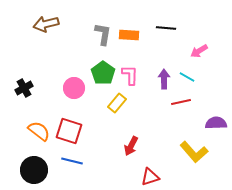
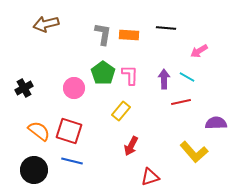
yellow rectangle: moved 4 px right, 8 px down
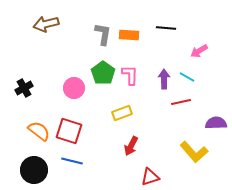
yellow rectangle: moved 1 px right, 2 px down; rotated 30 degrees clockwise
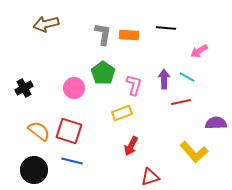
pink L-shape: moved 4 px right, 10 px down; rotated 15 degrees clockwise
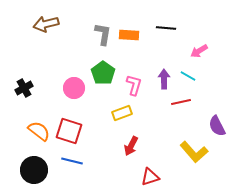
cyan line: moved 1 px right, 1 px up
purple semicircle: moved 1 px right, 3 px down; rotated 115 degrees counterclockwise
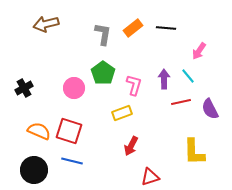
orange rectangle: moved 4 px right, 7 px up; rotated 42 degrees counterclockwise
pink arrow: rotated 24 degrees counterclockwise
cyan line: rotated 21 degrees clockwise
purple semicircle: moved 7 px left, 17 px up
orange semicircle: rotated 15 degrees counterclockwise
yellow L-shape: rotated 40 degrees clockwise
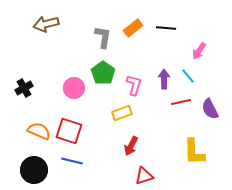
gray L-shape: moved 3 px down
red triangle: moved 6 px left, 1 px up
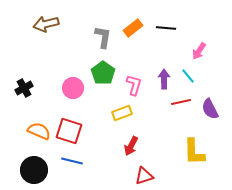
pink circle: moved 1 px left
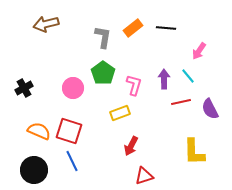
yellow rectangle: moved 2 px left
blue line: rotated 50 degrees clockwise
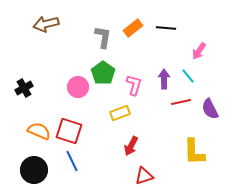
pink circle: moved 5 px right, 1 px up
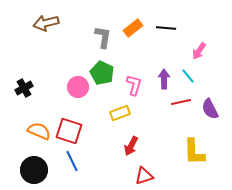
brown arrow: moved 1 px up
green pentagon: moved 1 px left; rotated 10 degrees counterclockwise
